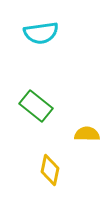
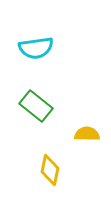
cyan semicircle: moved 5 px left, 15 px down
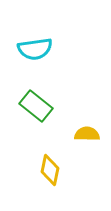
cyan semicircle: moved 1 px left, 1 px down
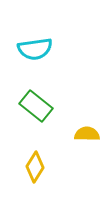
yellow diamond: moved 15 px left, 3 px up; rotated 20 degrees clockwise
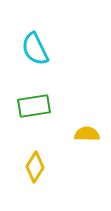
cyan semicircle: rotated 72 degrees clockwise
green rectangle: moved 2 px left; rotated 48 degrees counterclockwise
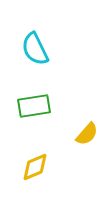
yellow semicircle: rotated 130 degrees clockwise
yellow diamond: rotated 36 degrees clockwise
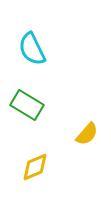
cyan semicircle: moved 3 px left
green rectangle: moved 7 px left, 1 px up; rotated 40 degrees clockwise
